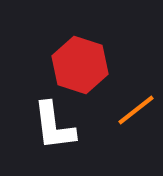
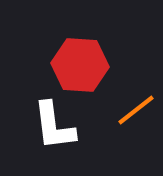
red hexagon: rotated 14 degrees counterclockwise
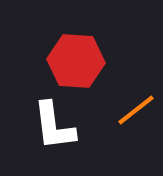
red hexagon: moved 4 px left, 4 px up
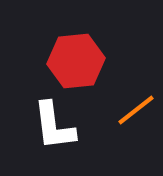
red hexagon: rotated 10 degrees counterclockwise
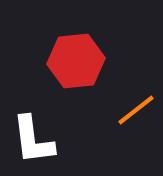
white L-shape: moved 21 px left, 14 px down
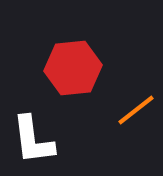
red hexagon: moved 3 px left, 7 px down
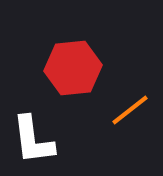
orange line: moved 6 px left
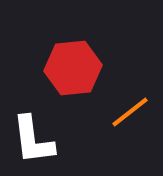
orange line: moved 2 px down
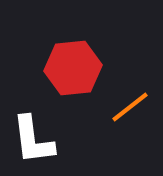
orange line: moved 5 px up
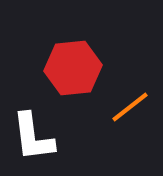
white L-shape: moved 3 px up
